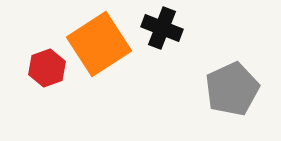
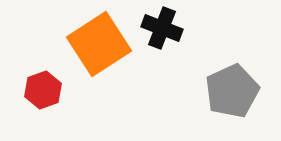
red hexagon: moved 4 px left, 22 px down
gray pentagon: moved 2 px down
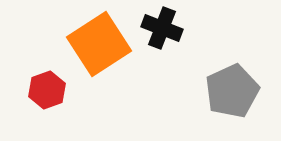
red hexagon: moved 4 px right
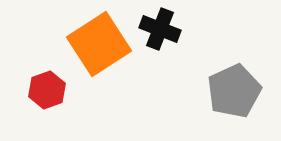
black cross: moved 2 px left, 1 px down
gray pentagon: moved 2 px right
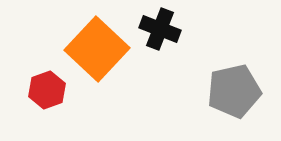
orange square: moved 2 px left, 5 px down; rotated 14 degrees counterclockwise
gray pentagon: rotated 12 degrees clockwise
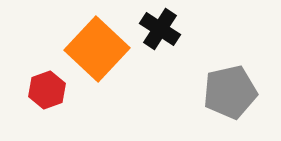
black cross: rotated 12 degrees clockwise
gray pentagon: moved 4 px left, 1 px down
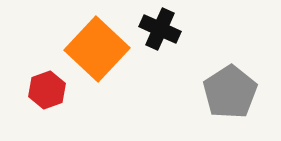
black cross: rotated 9 degrees counterclockwise
gray pentagon: rotated 20 degrees counterclockwise
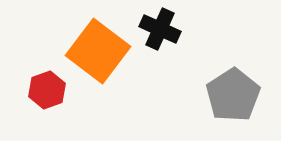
orange square: moved 1 px right, 2 px down; rotated 6 degrees counterclockwise
gray pentagon: moved 3 px right, 3 px down
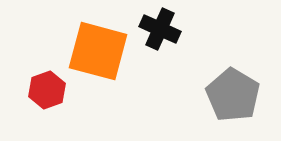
orange square: rotated 22 degrees counterclockwise
gray pentagon: rotated 8 degrees counterclockwise
